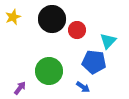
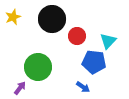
red circle: moved 6 px down
green circle: moved 11 px left, 4 px up
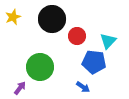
green circle: moved 2 px right
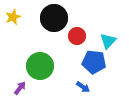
black circle: moved 2 px right, 1 px up
green circle: moved 1 px up
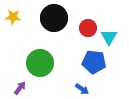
yellow star: rotated 28 degrees clockwise
red circle: moved 11 px right, 8 px up
cyan triangle: moved 1 px right, 4 px up; rotated 12 degrees counterclockwise
green circle: moved 3 px up
blue arrow: moved 1 px left, 2 px down
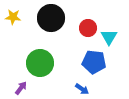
black circle: moved 3 px left
purple arrow: moved 1 px right
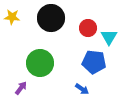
yellow star: moved 1 px left
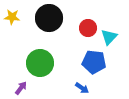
black circle: moved 2 px left
cyan triangle: rotated 12 degrees clockwise
blue arrow: moved 1 px up
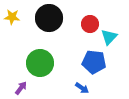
red circle: moved 2 px right, 4 px up
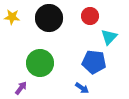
red circle: moved 8 px up
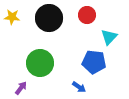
red circle: moved 3 px left, 1 px up
blue arrow: moved 3 px left, 1 px up
